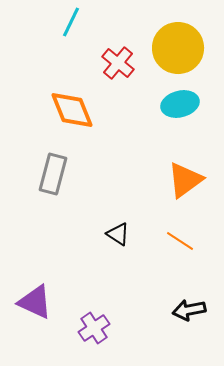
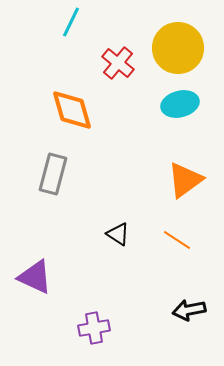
orange diamond: rotated 6 degrees clockwise
orange line: moved 3 px left, 1 px up
purple triangle: moved 25 px up
purple cross: rotated 24 degrees clockwise
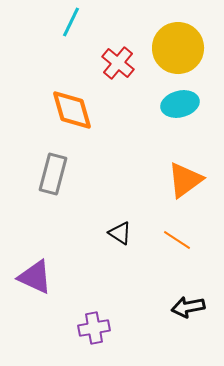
black triangle: moved 2 px right, 1 px up
black arrow: moved 1 px left, 3 px up
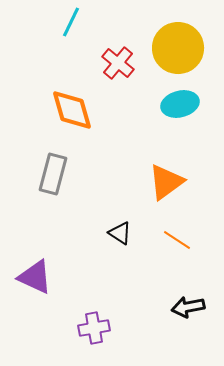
orange triangle: moved 19 px left, 2 px down
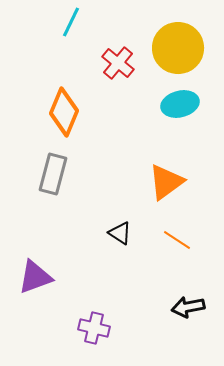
orange diamond: moved 8 px left, 2 px down; rotated 39 degrees clockwise
purple triangle: rotated 45 degrees counterclockwise
purple cross: rotated 24 degrees clockwise
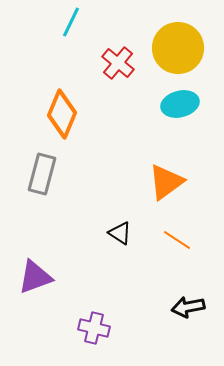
orange diamond: moved 2 px left, 2 px down
gray rectangle: moved 11 px left
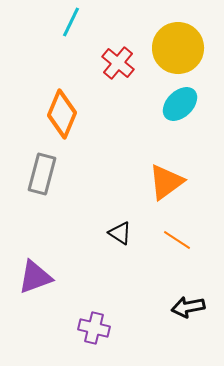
cyan ellipse: rotated 30 degrees counterclockwise
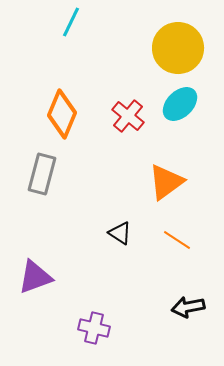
red cross: moved 10 px right, 53 px down
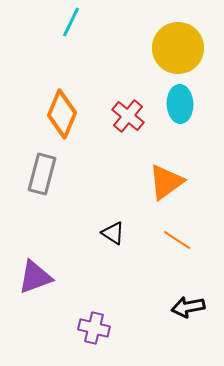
cyan ellipse: rotated 48 degrees counterclockwise
black triangle: moved 7 px left
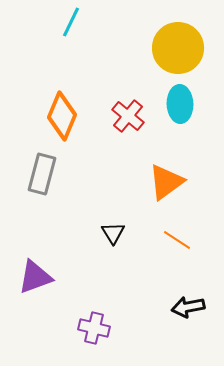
orange diamond: moved 2 px down
black triangle: rotated 25 degrees clockwise
